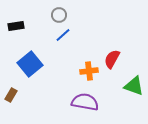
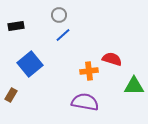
red semicircle: rotated 78 degrees clockwise
green triangle: rotated 20 degrees counterclockwise
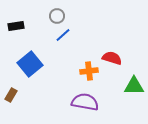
gray circle: moved 2 px left, 1 px down
red semicircle: moved 1 px up
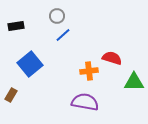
green triangle: moved 4 px up
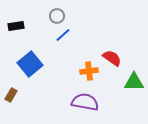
red semicircle: rotated 18 degrees clockwise
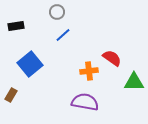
gray circle: moved 4 px up
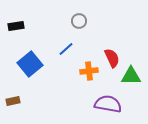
gray circle: moved 22 px right, 9 px down
blue line: moved 3 px right, 14 px down
red semicircle: rotated 30 degrees clockwise
green triangle: moved 3 px left, 6 px up
brown rectangle: moved 2 px right, 6 px down; rotated 48 degrees clockwise
purple semicircle: moved 23 px right, 2 px down
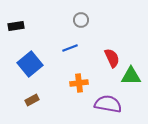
gray circle: moved 2 px right, 1 px up
blue line: moved 4 px right, 1 px up; rotated 21 degrees clockwise
orange cross: moved 10 px left, 12 px down
brown rectangle: moved 19 px right, 1 px up; rotated 16 degrees counterclockwise
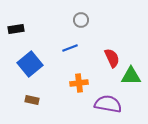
black rectangle: moved 3 px down
brown rectangle: rotated 40 degrees clockwise
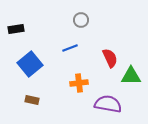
red semicircle: moved 2 px left
